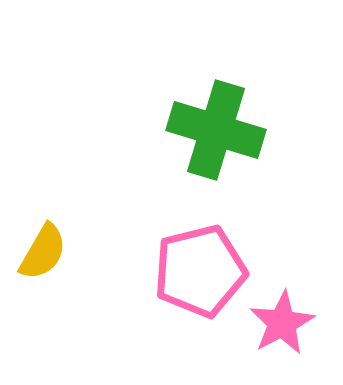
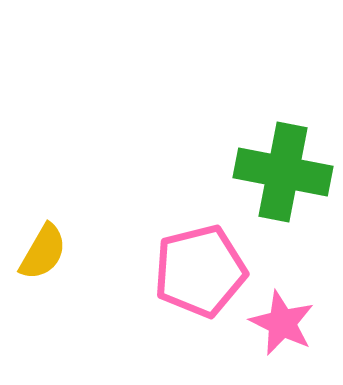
green cross: moved 67 px right, 42 px down; rotated 6 degrees counterclockwise
pink star: rotated 18 degrees counterclockwise
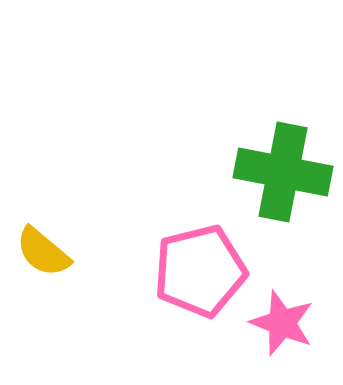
yellow semicircle: rotated 100 degrees clockwise
pink star: rotated 4 degrees counterclockwise
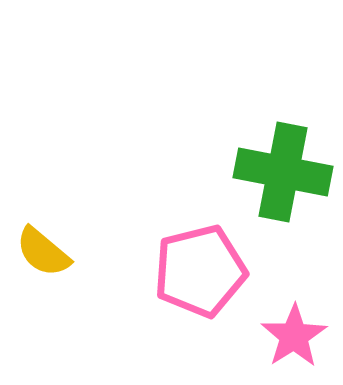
pink star: moved 12 px right, 13 px down; rotated 18 degrees clockwise
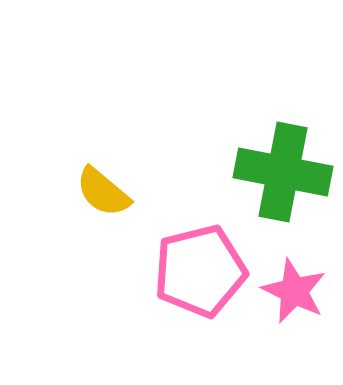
yellow semicircle: moved 60 px right, 60 px up
pink star: moved 45 px up; rotated 14 degrees counterclockwise
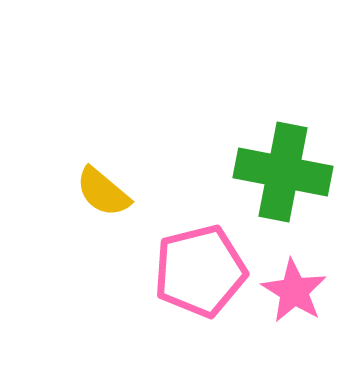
pink star: rotated 6 degrees clockwise
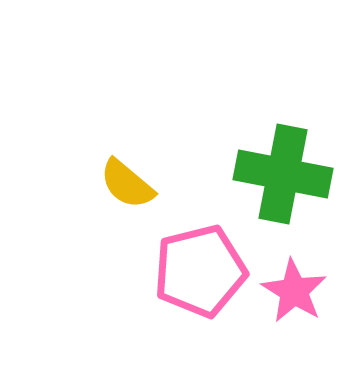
green cross: moved 2 px down
yellow semicircle: moved 24 px right, 8 px up
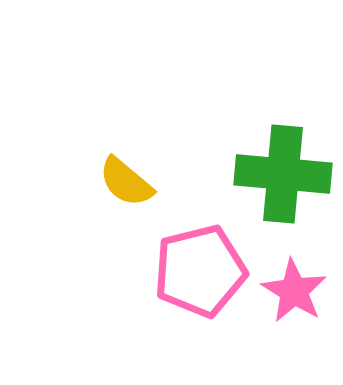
green cross: rotated 6 degrees counterclockwise
yellow semicircle: moved 1 px left, 2 px up
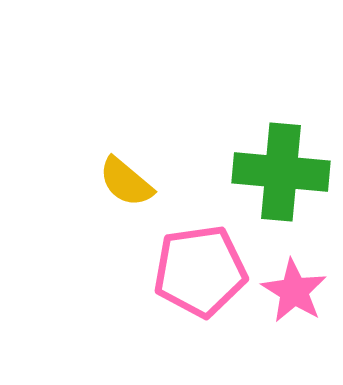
green cross: moved 2 px left, 2 px up
pink pentagon: rotated 6 degrees clockwise
